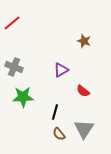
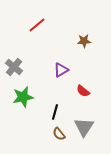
red line: moved 25 px right, 2 px down
brown star: rotated 24 degrees counterclockwise
gray cross: rotated 18 degrees clockwise
green star: rotated 10 degrees counterclockwise
gray triangle: moved 2 px up
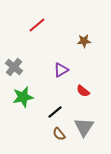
black line: rotated 35 degrees clockwise
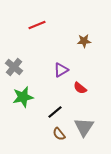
red line: rotated 18 degrees clockwise
red semicircle: moved 3 px left, 3 px up
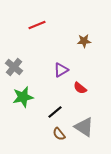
gray triangle: rotated 30 degrees counterclockwise
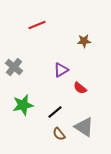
green star: moved 8 px down
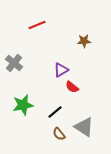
gray cross: moved 4 px up
red semicircle: moved 8 px left, 1 px up
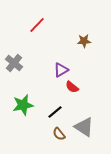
red line: rotated 24 degrees counterclockwise
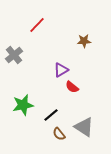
gray cross: moved 8 px up; rotated 12 degrees clockwise
black line: moved 4 px left, 3 px down
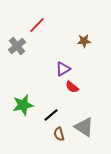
gray cross: moved 3 px right, 9 px up
purple triangle: moved 2 px right, 1 px up
brown semicircle: rotated 24 degrees clockwise
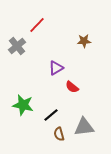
purple triangle: moved 7 px left, 1 px up
green star: rotated 25 degrees clockwise
gray triangle: rotated 40 degrees counterclockwise
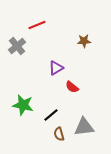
red line: rotated 24 degrees clockwise
